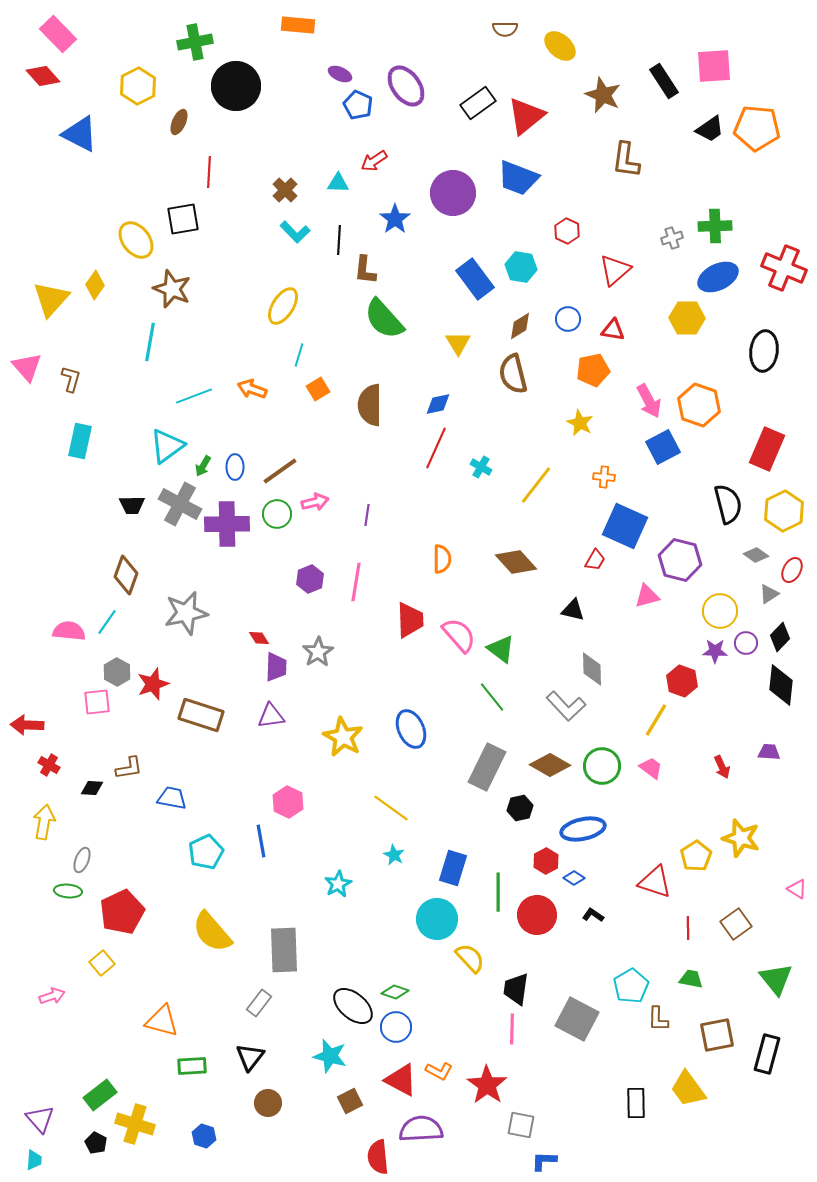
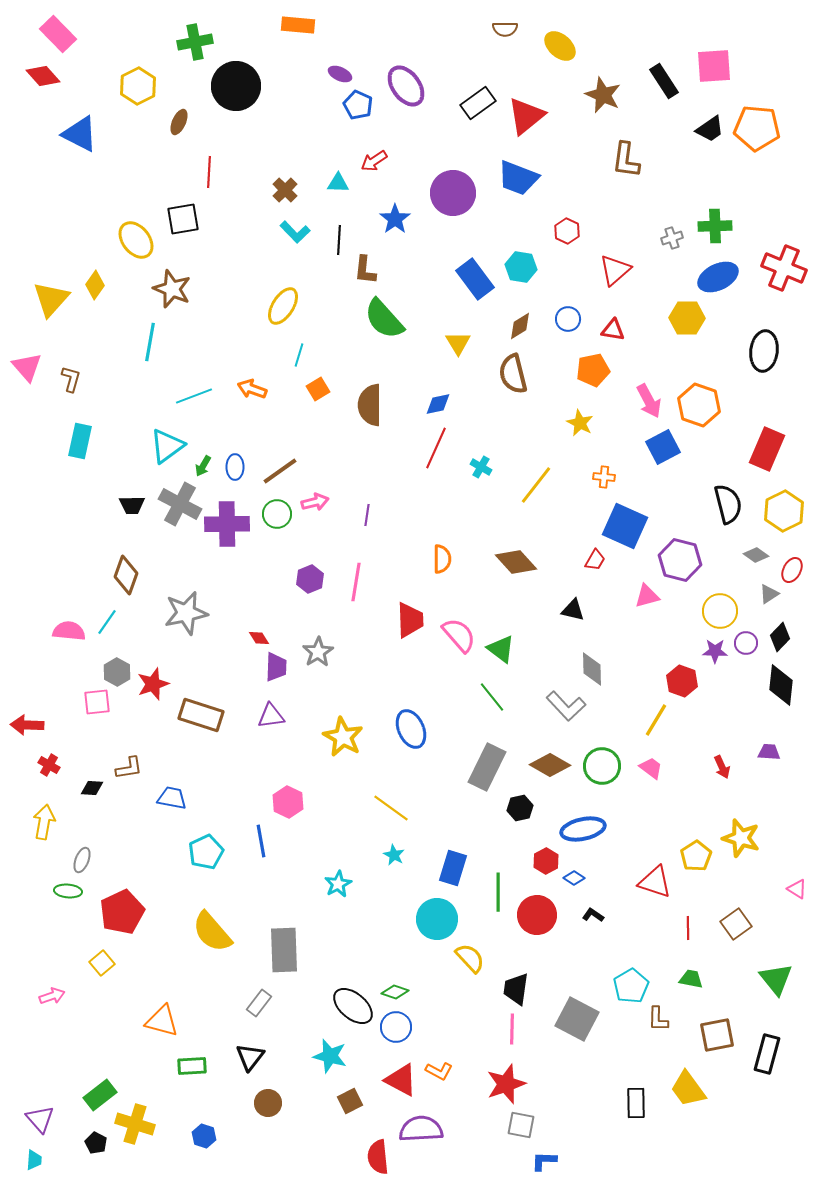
red star at (487, 1085): moved 19 px right, 1 px up; rotated 18 degrees clockwise
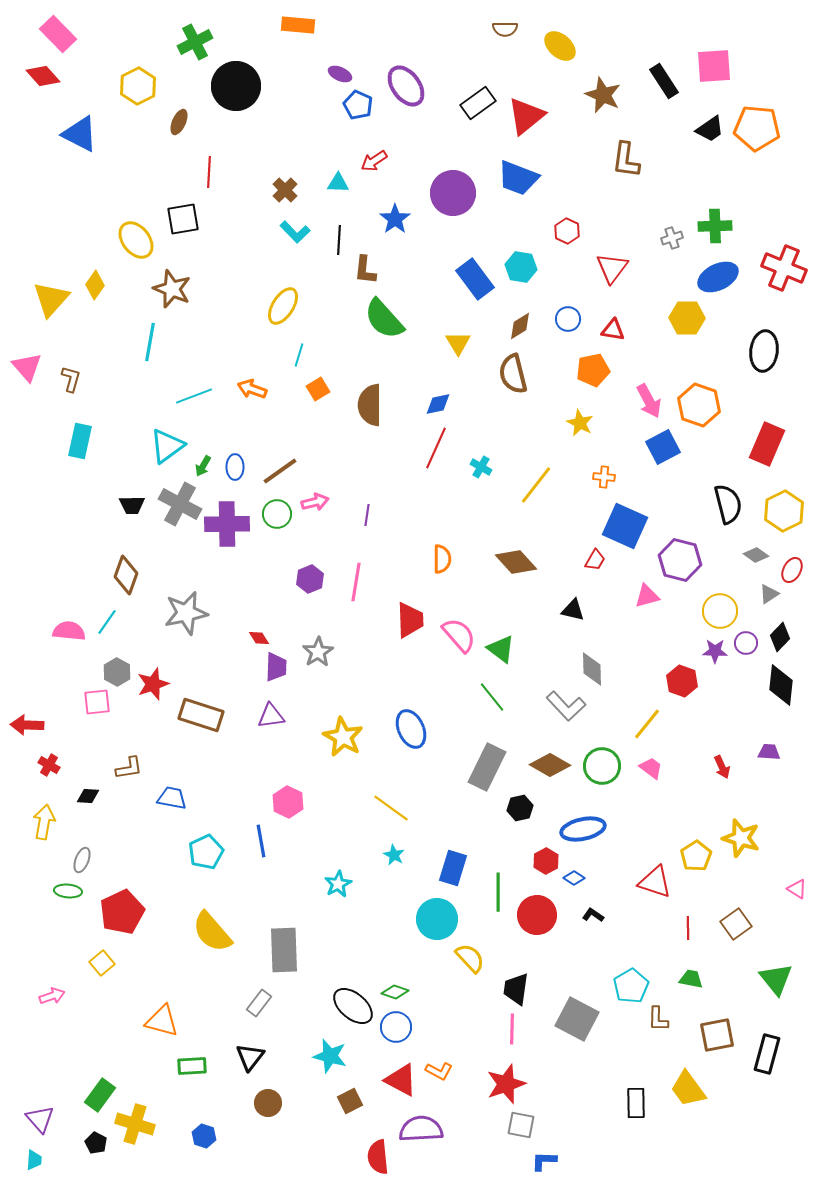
green cross at (195, 42): rotated 16 degrees counterclockwise
red triangle at (615, 270): moved 3 px left, 2 px up; rotated 12 degrees counterclockwise
red rectangle at (767, 449): moved 5 px up
yellow line at (656, 720): moved 9 px left, 4 px down; rotated 8 degrees clockwise
black diamond at (92, 788): moved 4 px left, 8 px down
green rectangle at (100, 1095): rotated 16 degrees counterclockwise
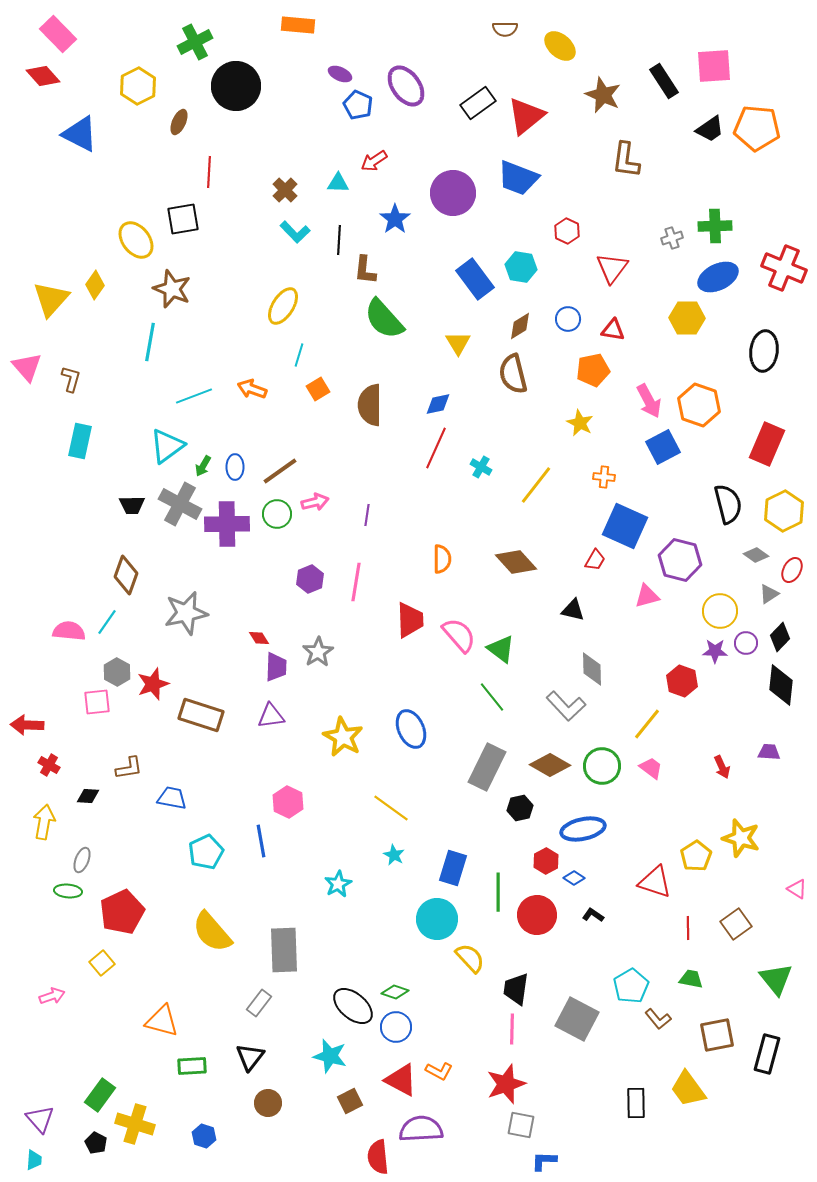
brown L-shape at (658, 1019): rotated 40 degrees counterclockwise
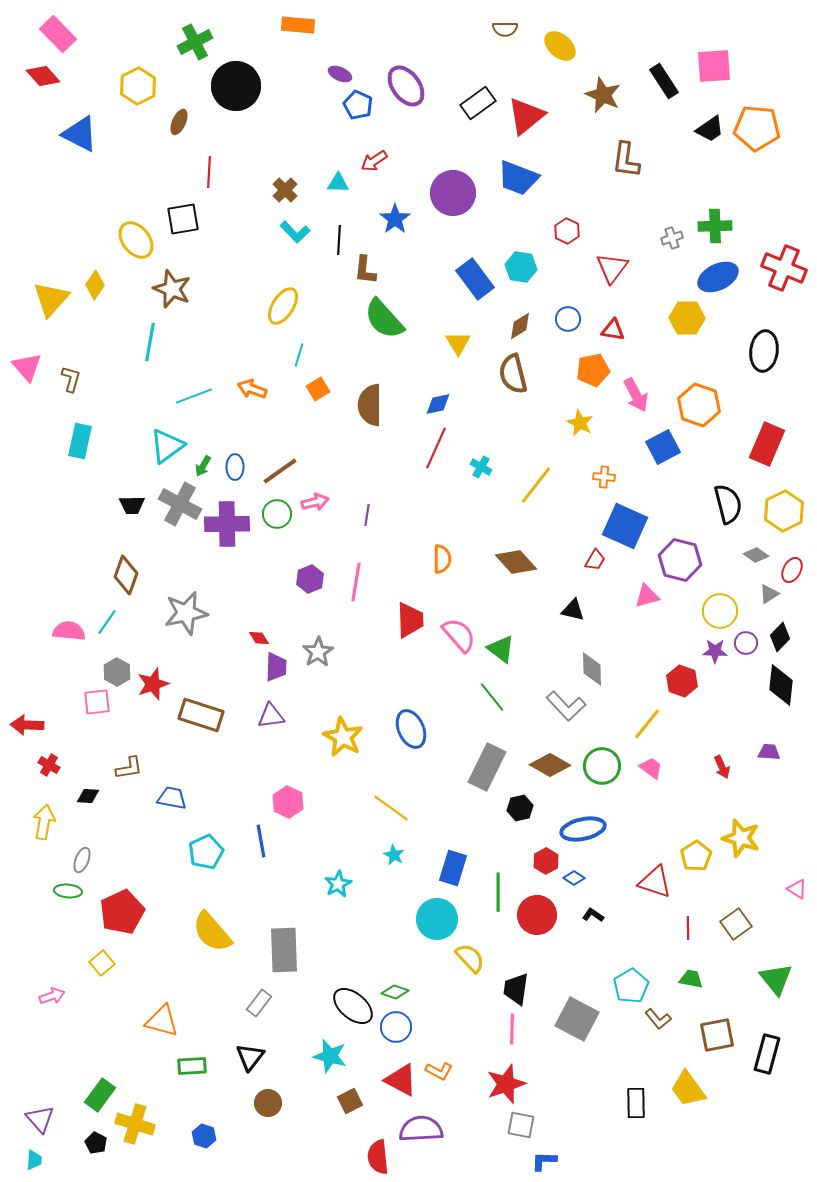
pink arrow at (649, 401): moved 13 px left, 6 px up
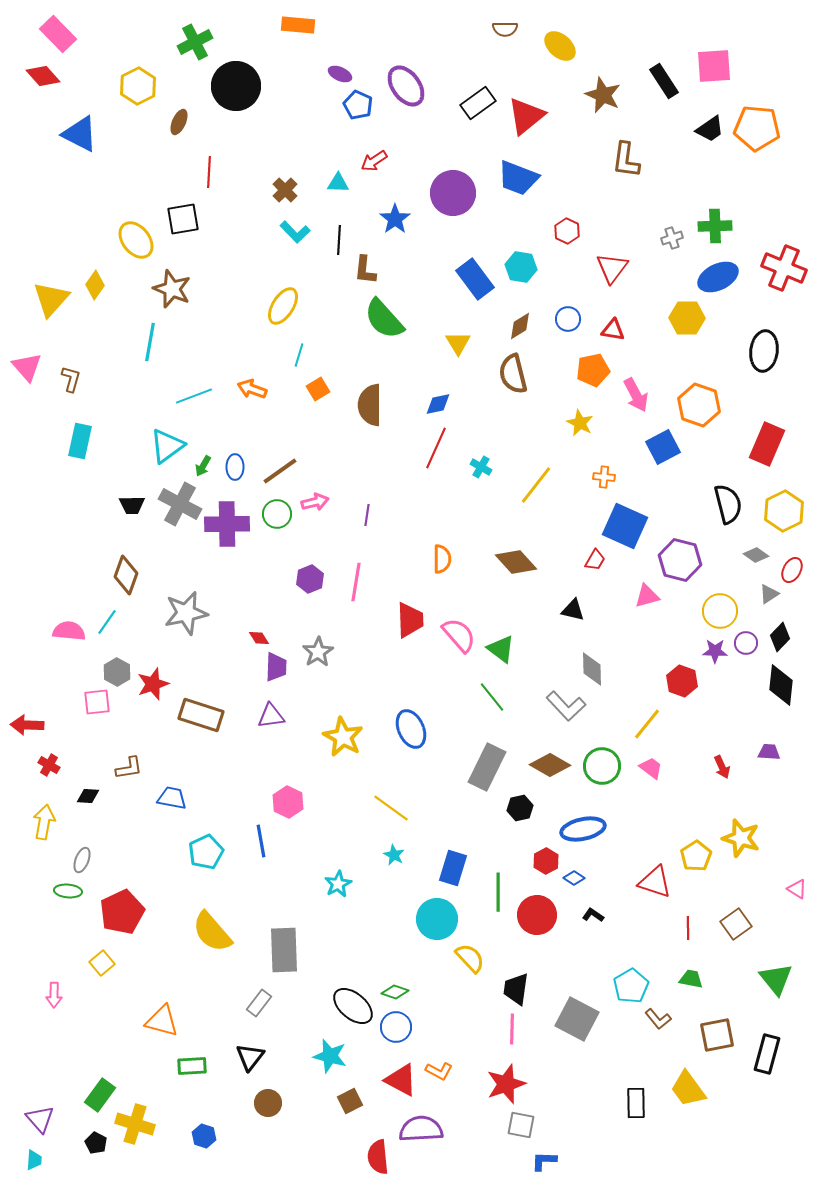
pink arrow at (52, 996): moved 2 px right, 1 px up; rotated 110 degrees clockwise
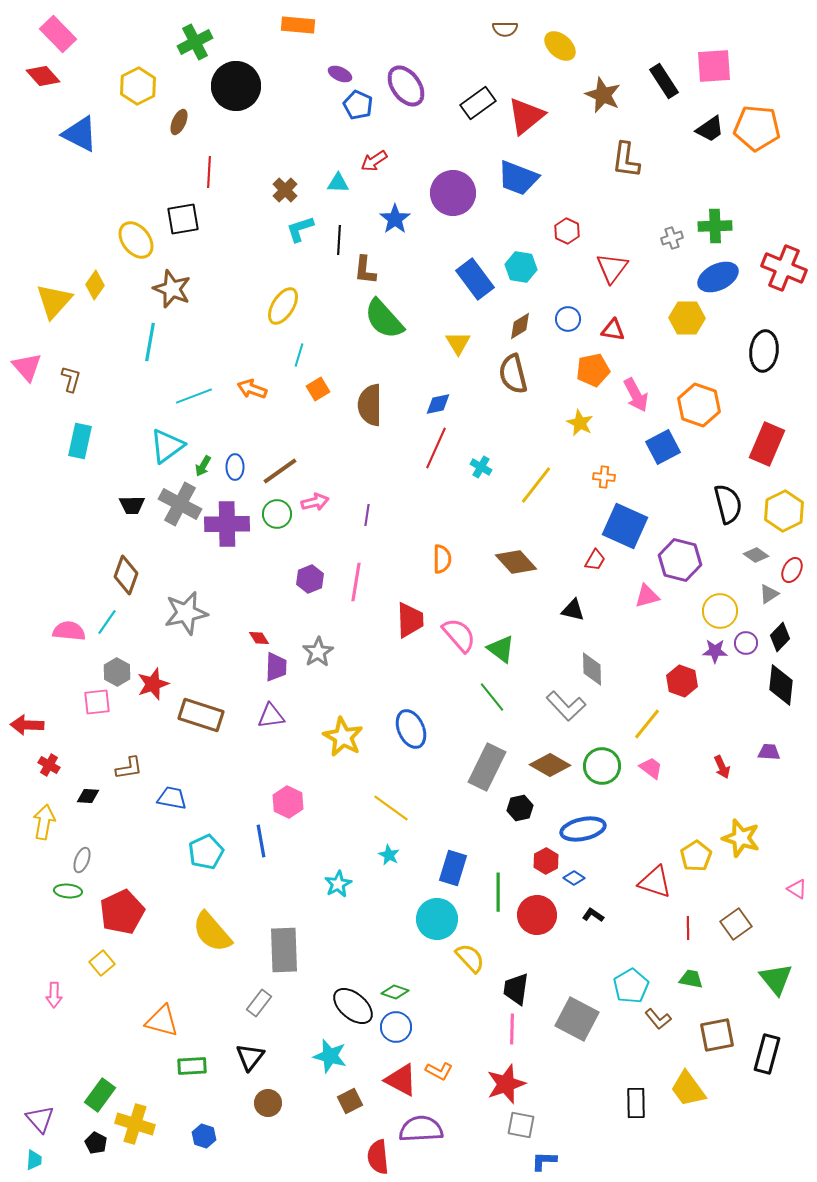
cyan L-shape at (295, 232): moved 5 px right, 3 px up; rotated 116 degrees clockwise
yellow triangle at (51, 299): moved 3 px right, 2 px down
cyan star at (394, 855): moved 5 px left
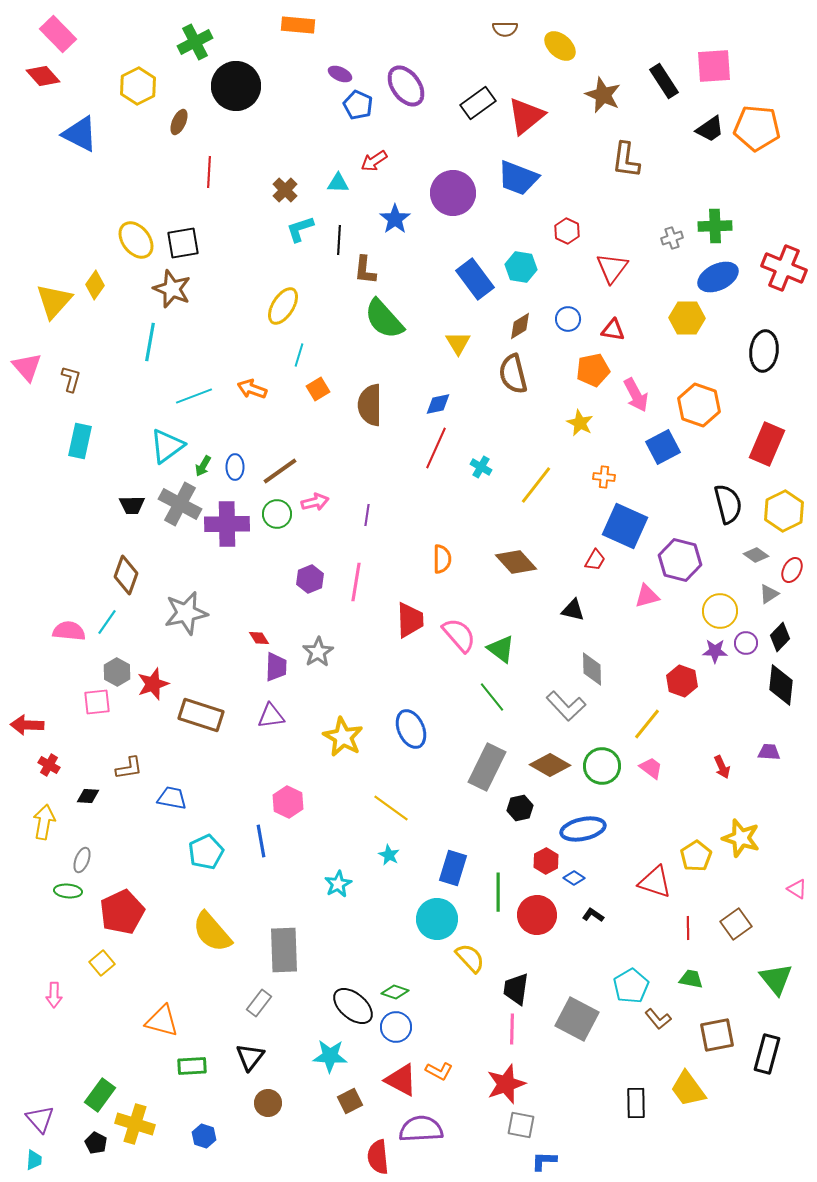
black square at (183, 219): moved 24 px down
cyan star at (330, 1056): rotated 12 degrees counterclockwise
